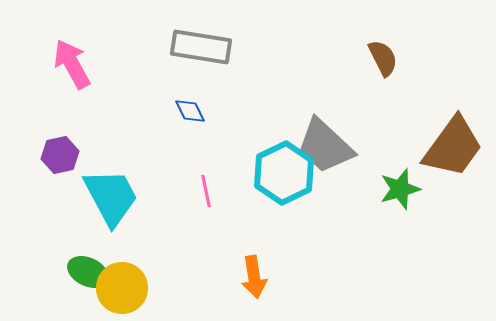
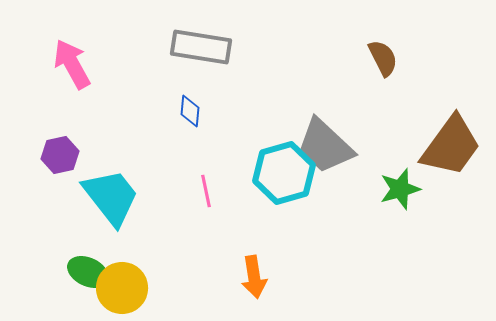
blue diamond: rotated 32 degrees clockwise
brown trapezoid: moved 2 px left, 1 px up
cyan hexagon: rotated 10 degrees clockwise
cyan trapezoid: rotated 10 degrees counterclockwise
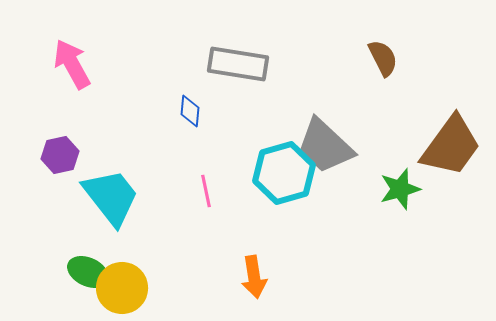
gray rectangle: moved 37 px right, 17 px down
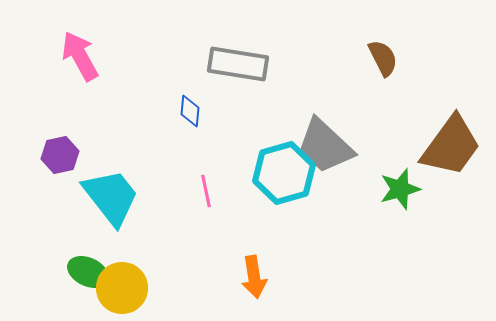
pink arrow: moved 8 px right, 8 px up
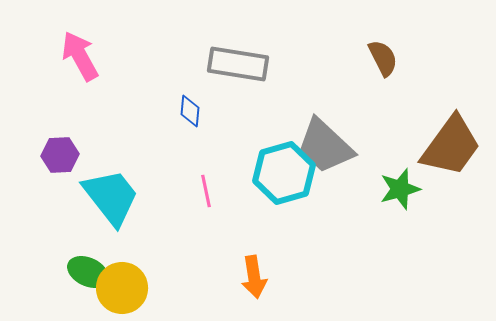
purple hexagon: rotated 9 degrees clockwise
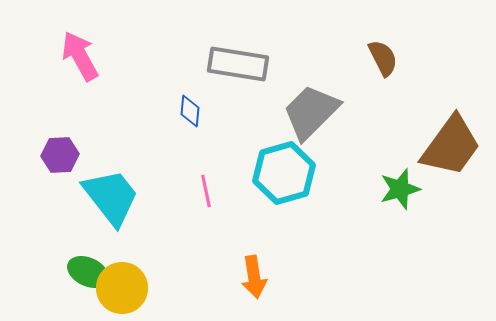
gray trapezoid: moved 14 px left, 34 px up; rotated 92 degrees clockwise
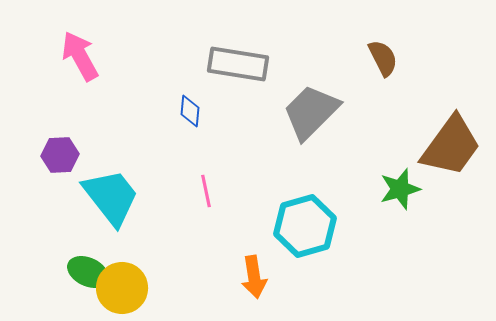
cyan hexagon: moved 21 px right, 53 px down
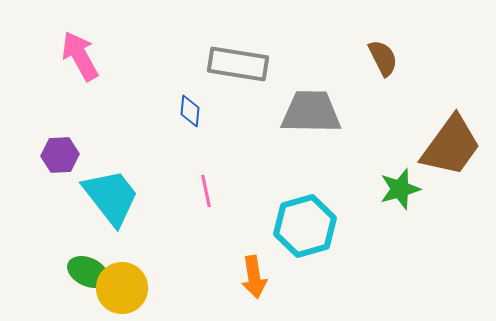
gray trapezoid: rotated 46 degrees clockwise
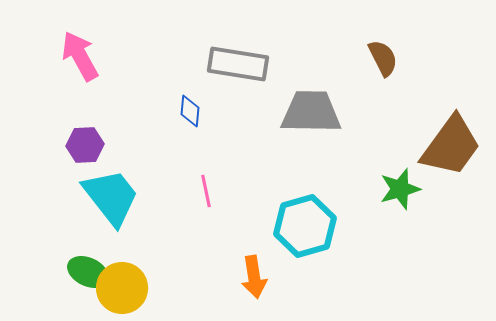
purple hexagon: moved 25 px right, 10 px up
